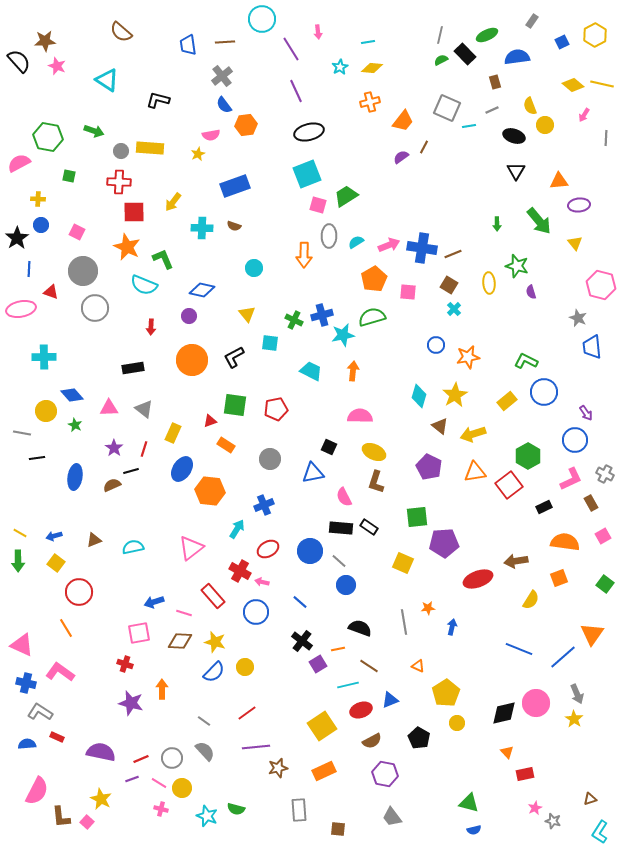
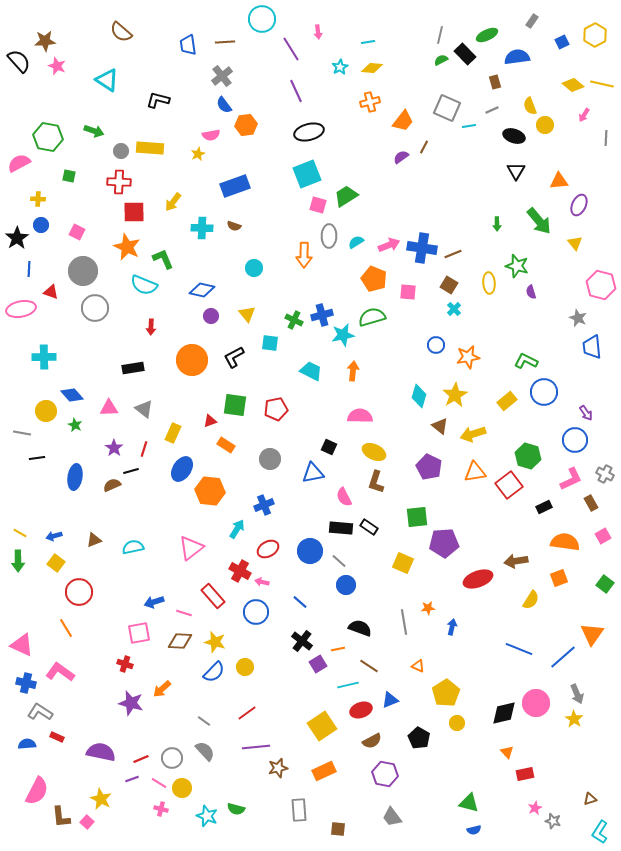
purple ellipse at (579, 205): rotated 60 degrees counterclockwise
orange pentagon at (374, 279): rotated 20 degrees counterclockwise
purple circle at (189, 316): moved 22 px right
green hexagon at (528, 456): rotated 15 degrees counterclockwise
orange arrow at (162, 689): rotated 132 degrees counterclockwise
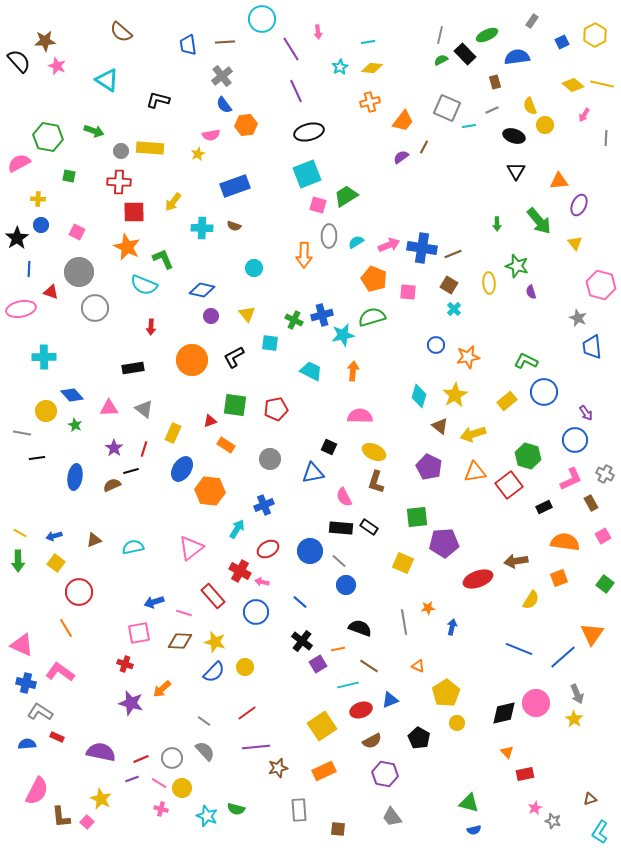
gray circle at (83, 271): moved 4 px left, 1 px down
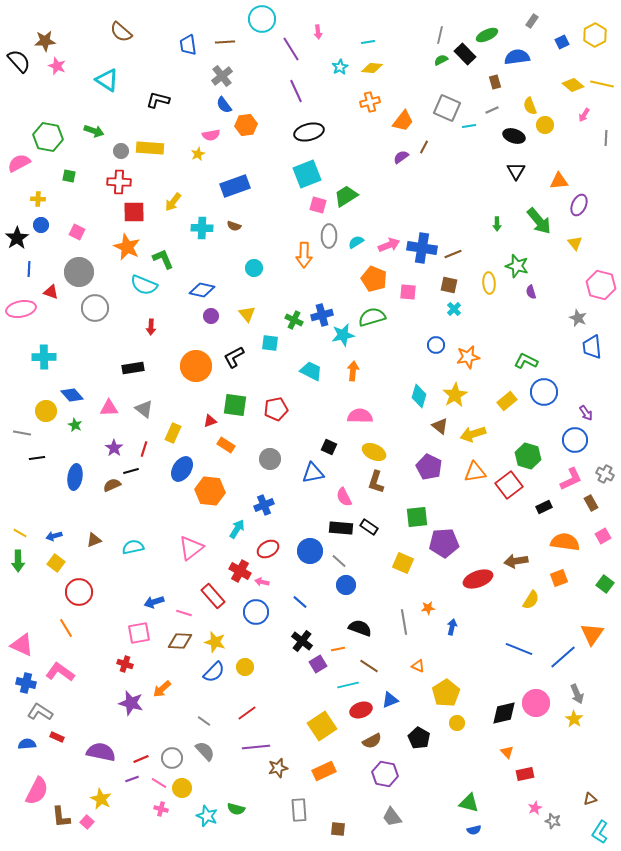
brown square at (449, 285): rotated 18 degrees counterclockwise
orange circle at (192, 360): moved 4 px right, 6 px down
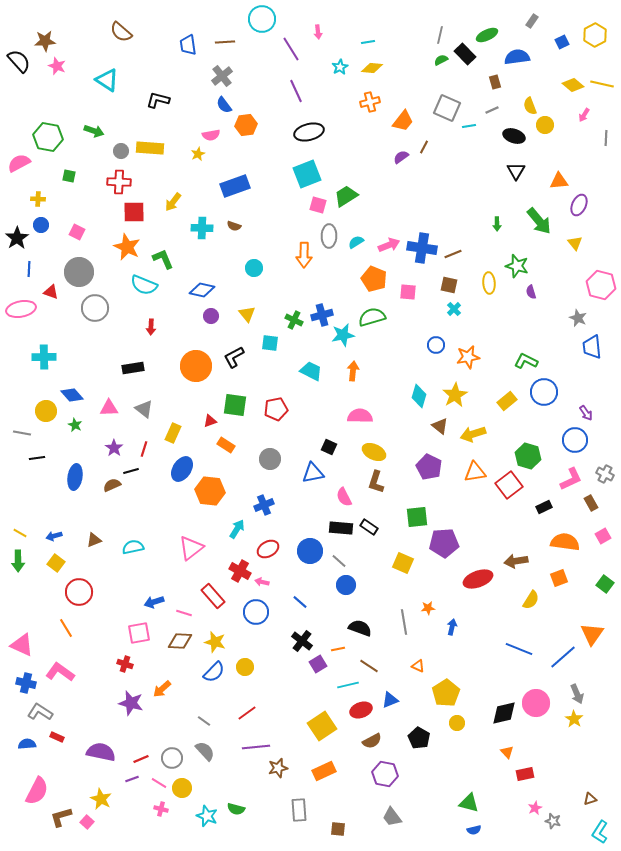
brown L-shape at (61, 817): rotated 80 degrees clockwise
